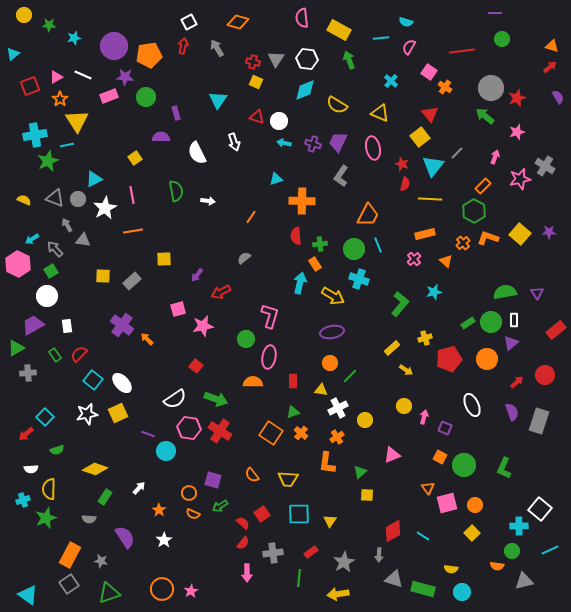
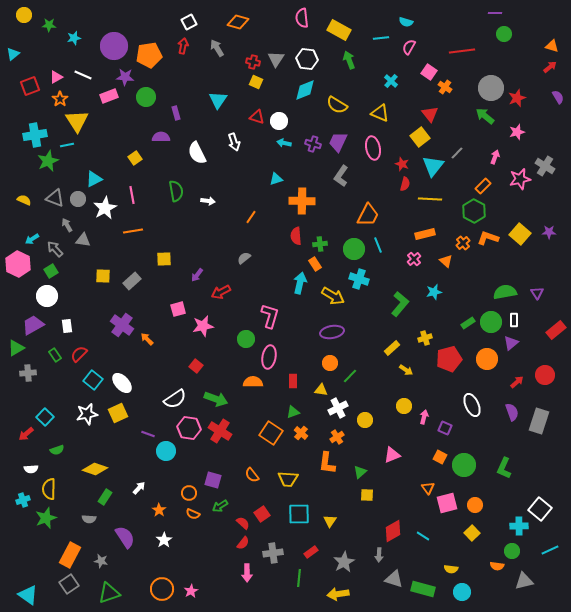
green circle at (502, 39): moved 2 px right, 5 px up
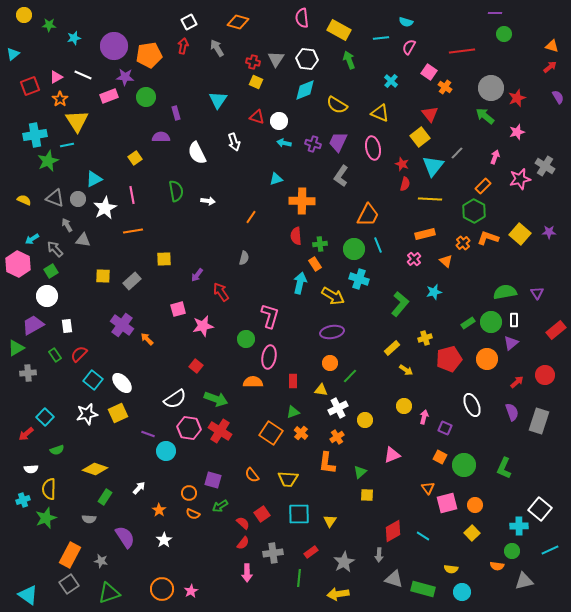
gray semicircle at (244, 258): rotated 144 degrees clockwise
red arrow at (221, 292): rotated 84 degrees clockwise
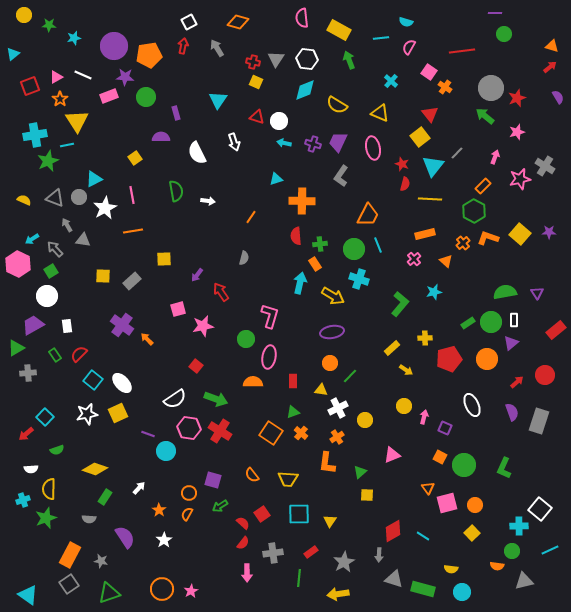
gray circle at (78, 199): moved 1 px right, 2 px up
yellow cross at (425, 338): rotated 16 degrees clockwise
orange semicircle at (193, 514): moved 6 px left; rotated 96 degrees clockwise
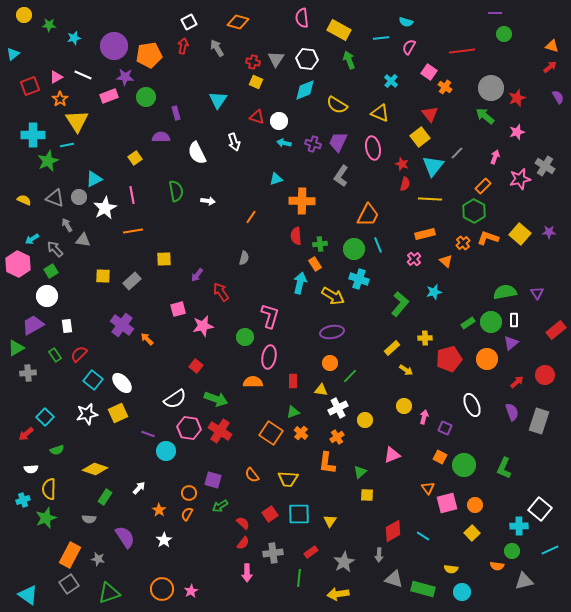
cyan cross at (35, 135): moved 2 px left; rotated 10 degrees clockwise
green circle at (246, 339): moved 1 px left, 2 px up
red square at (262, 514): moved 8 px right
gray star at (101, 561): moved 3 px left, 2 px up
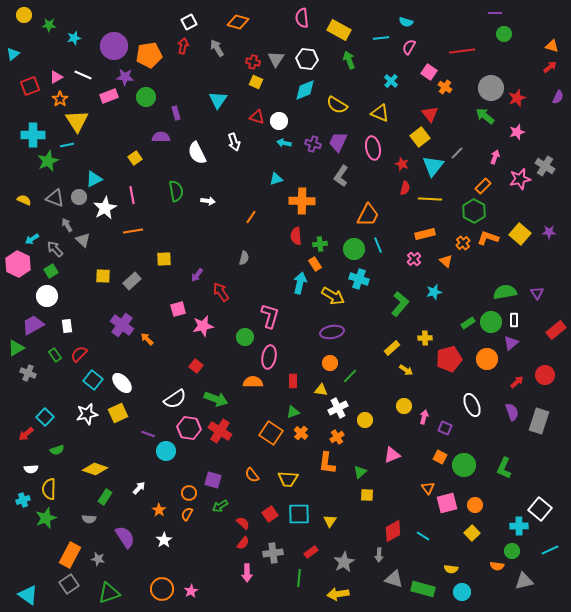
purple semicircle at (558, 97): rotated 56 degrees clockwise
red semicircle at (405, 184): moved 4 px down
gray triangle at (83, 240): rotated 35 degrees clockwise
gray cross at (28, 373): rotated 28 degrees clockwise
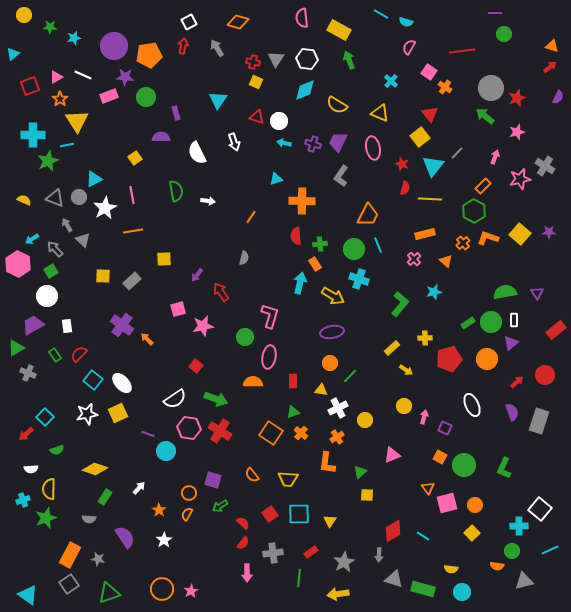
green star at (49, 25): moved 1 px right, 2 px down
cyan line at (381, 38): moved 24 px up; rotated 35 degrees clockwise
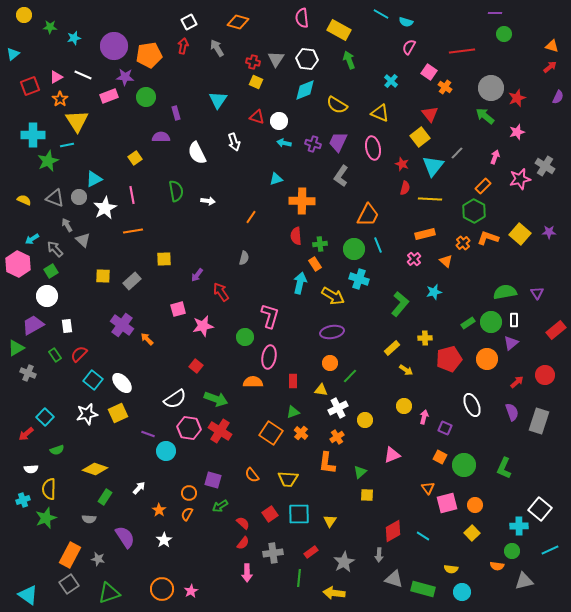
yellow arrow at (338, 594): moved 4 px left, 1 px up; rotated 15 degrees clockwise
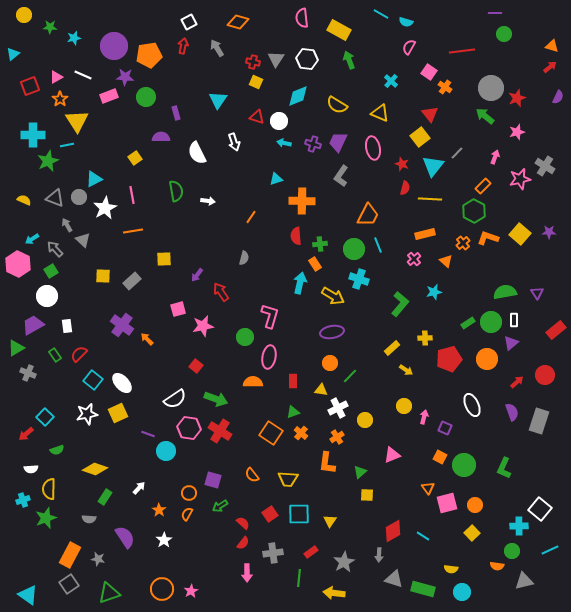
cyan diamond at (305, 90): moved 7 px left, 6 px down
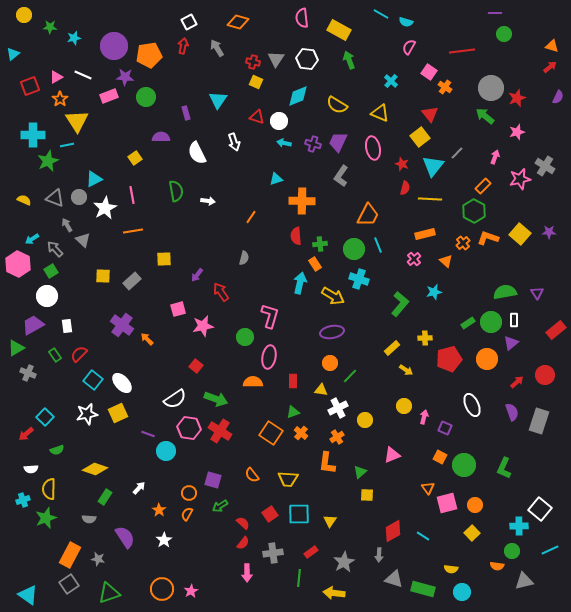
purple rectangle at (176, 113): moved 10 px right
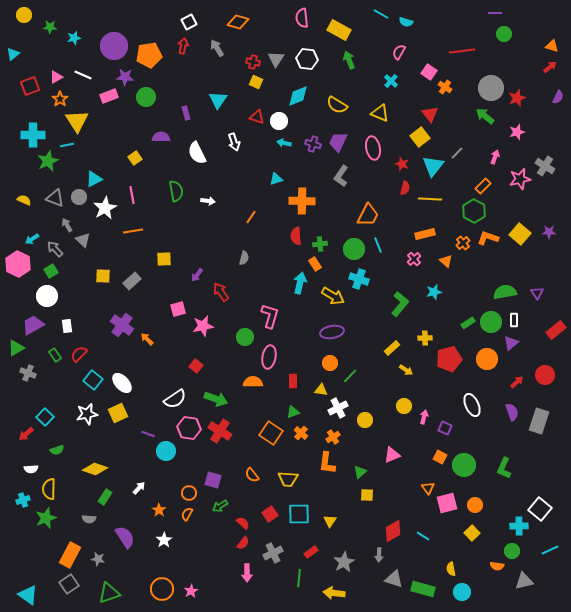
pink semicircle at (409, 47): moved 10 px left, 5 px down
orange cross at (337, 437): moved 4 px left
gray cross at (273, 553): rotated 18 degrees counterclockwise
yellow semicircle at (451, 569): rotated 72 degrees clockwise
